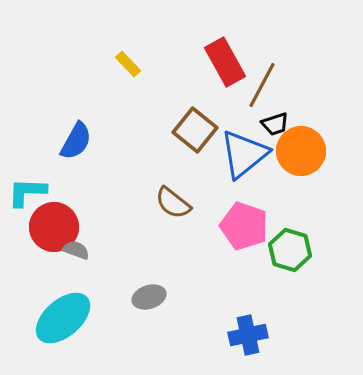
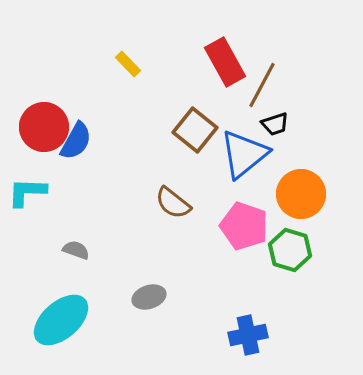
orange circle: moved 43 px down
red circle: moved 10 px left, 100 px up
cyan ellipse: moved 2 px left, 2 px down
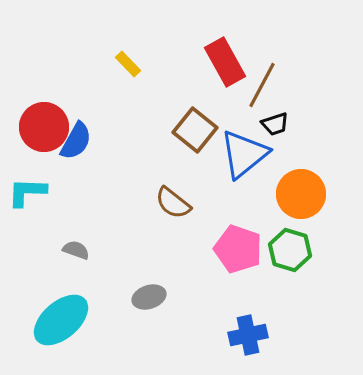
pink pentagon: moved 6 px left, 23 px down
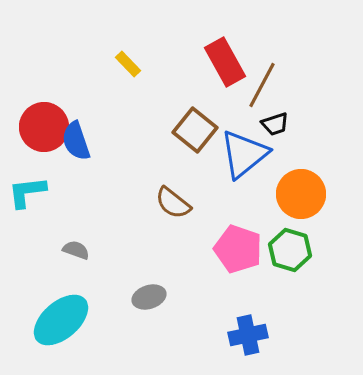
blue semicircle: rotated 132 degrees clockwise
cyan L-shape: rotated 9 degrees counterclockwise
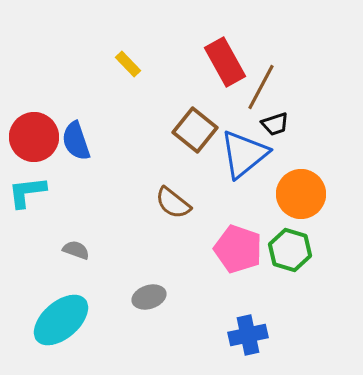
brown line: moved 1 px left, 2 px down
red circle: moved 10 px left, 10 px down
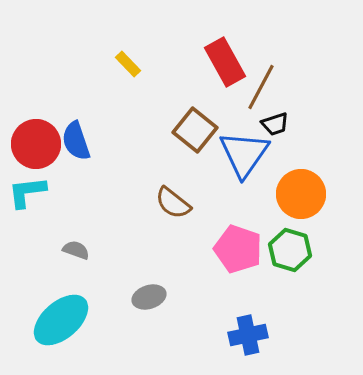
red circle: moved 2 px right, 7 px down
blue triangle: rotated 16 degrees counterclockwise
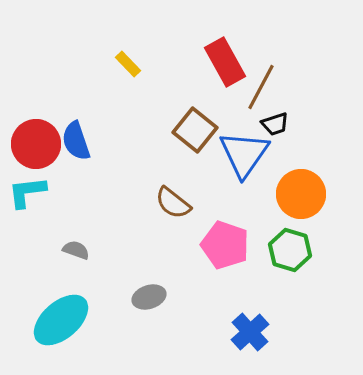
pink pentagon: moved 13 px left, 4 px up
blue cross: moved 2 px right, 3 px up; rotated 30 degrees counterclockwise
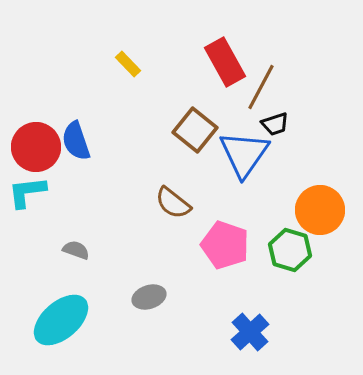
red circle: moved 3 px down
orange circle: moved 19 px right, 16 px down
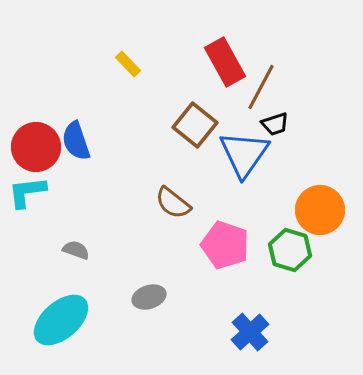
brown square: moved 5 px up
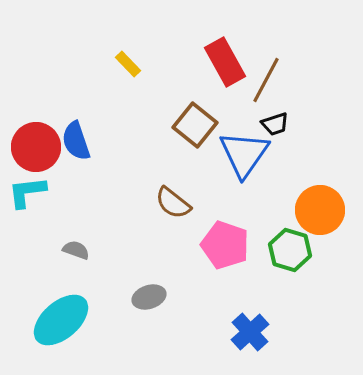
brown line: moved 5 px right, 7 px up
